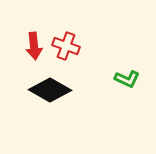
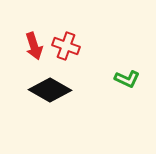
red arrow: rotated 12 degrees counterclockwise
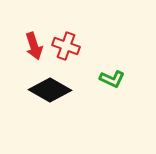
green L-shape: moved 15 px left
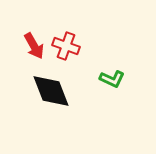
red arrow: rotated 12 degrees counterclockwise
black diamond: moved 1 px right, 1 px down; rotated 39 degrees clockwise
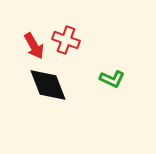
red cross: moved 6 px up
black diamond: moved 3 px left, 6 px up
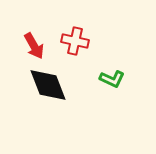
red cross: moved 9 px right, 1 px down; rotated 8 degrees counterclockwise
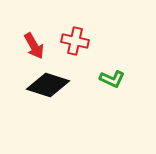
black diamond: rotated 51 degrees counterclockwise
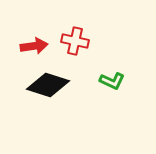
red arrow: rotated 68 degrees counterclockwise
green L-shape: moved 2 px down
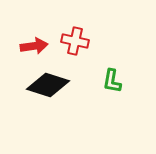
green L-shape: rotated 75 degrees clockwise
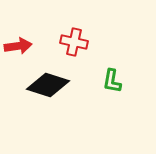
red cross: moved 1 px left, 1 px down
red arrow: moved 16 px left
